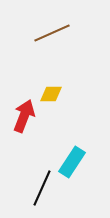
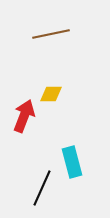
brown line: moved 1 px left, 1 px down; rotated 12 degrees clockwise
cyan rectangle: rotated 48 degrees counterclockwise
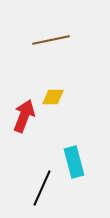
brown line: moved 6 px down
yellow diamond: moved 2 px right, 3 px down
cyan rectangle: moved 2 px right
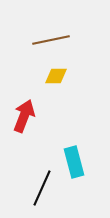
yellow diamond: moved 3 px right, 21 px up
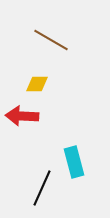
brown line: rotated 42 degrees clockwise
yellow diamond: moved 19 px left, 8 px down
red arrow: moved 2 px left; rotated 108 degrees counterclockwise
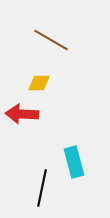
yellow diamond: moved 2 px right, 1 px up
red arrow: moved 2 px up
black line: rotated 12 degrees counterclockwise
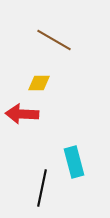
brown line: moved 3 px right
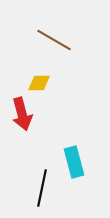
red arrow: rotated 108 degrees counterclockwise
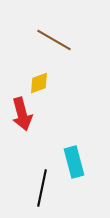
yellow diamond: rotated 20 degrees counterclockwise
